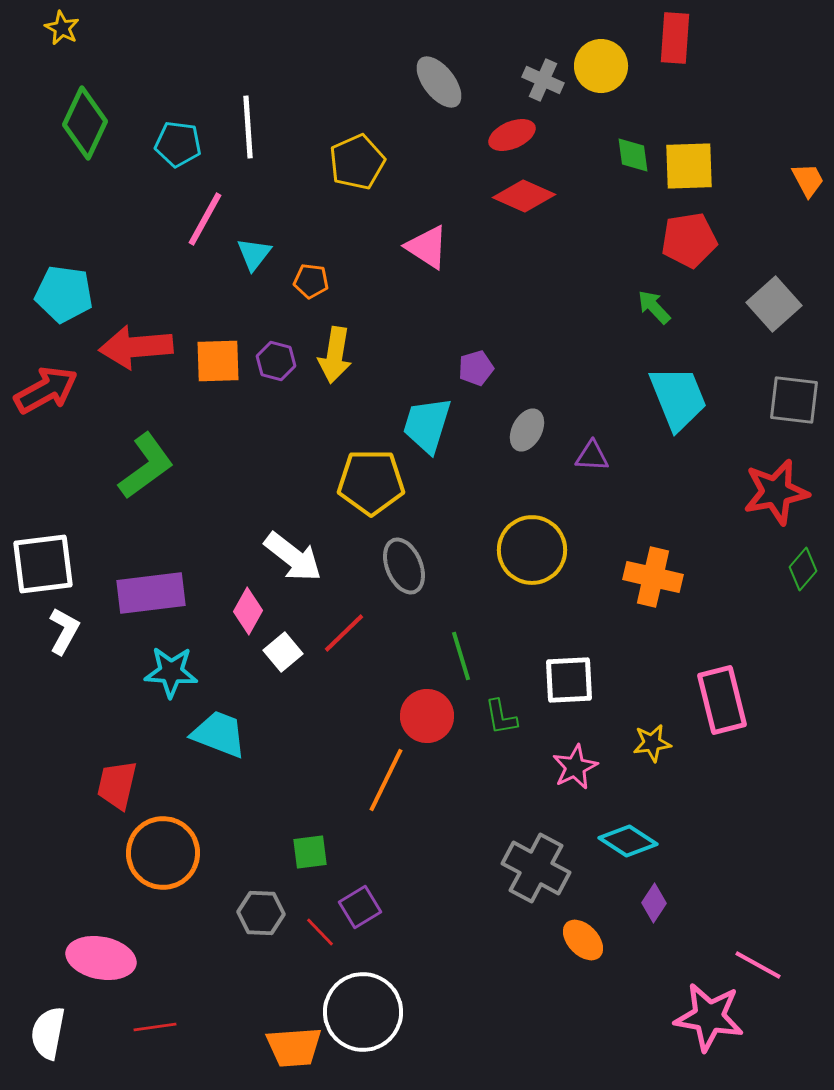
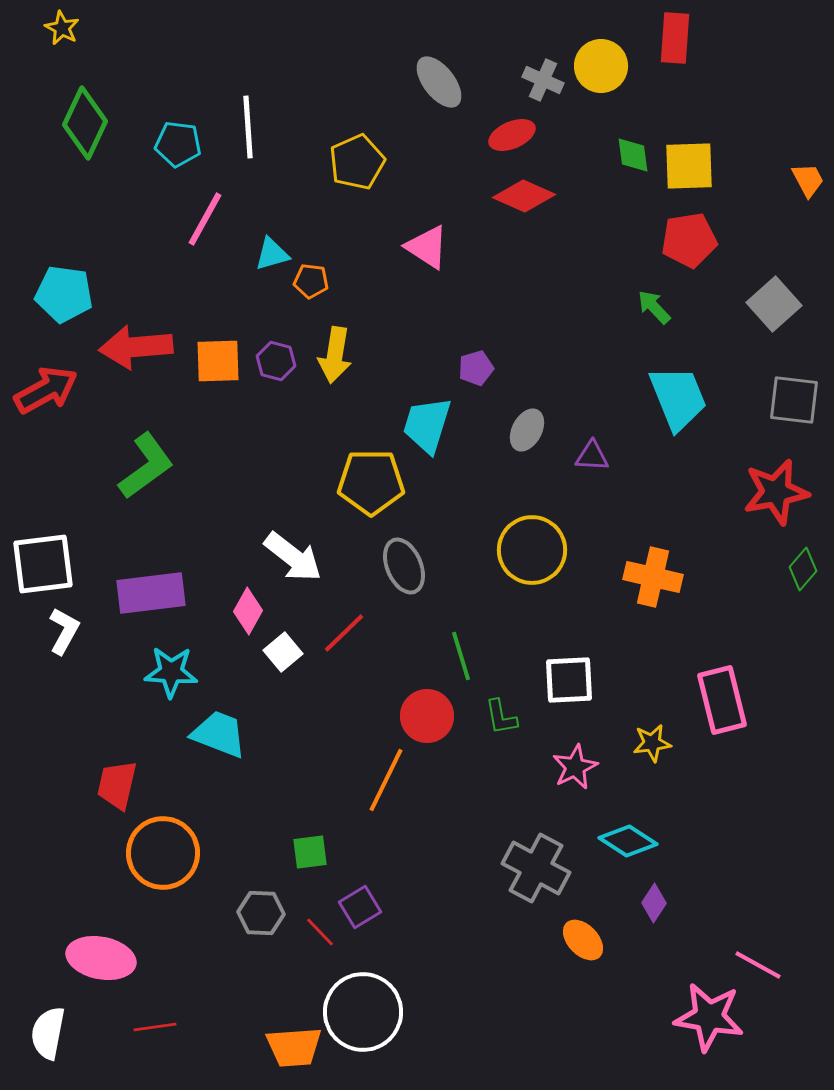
cyan triangle at (254, 254): moved 18 px right; rotated 36 degrees clockwise
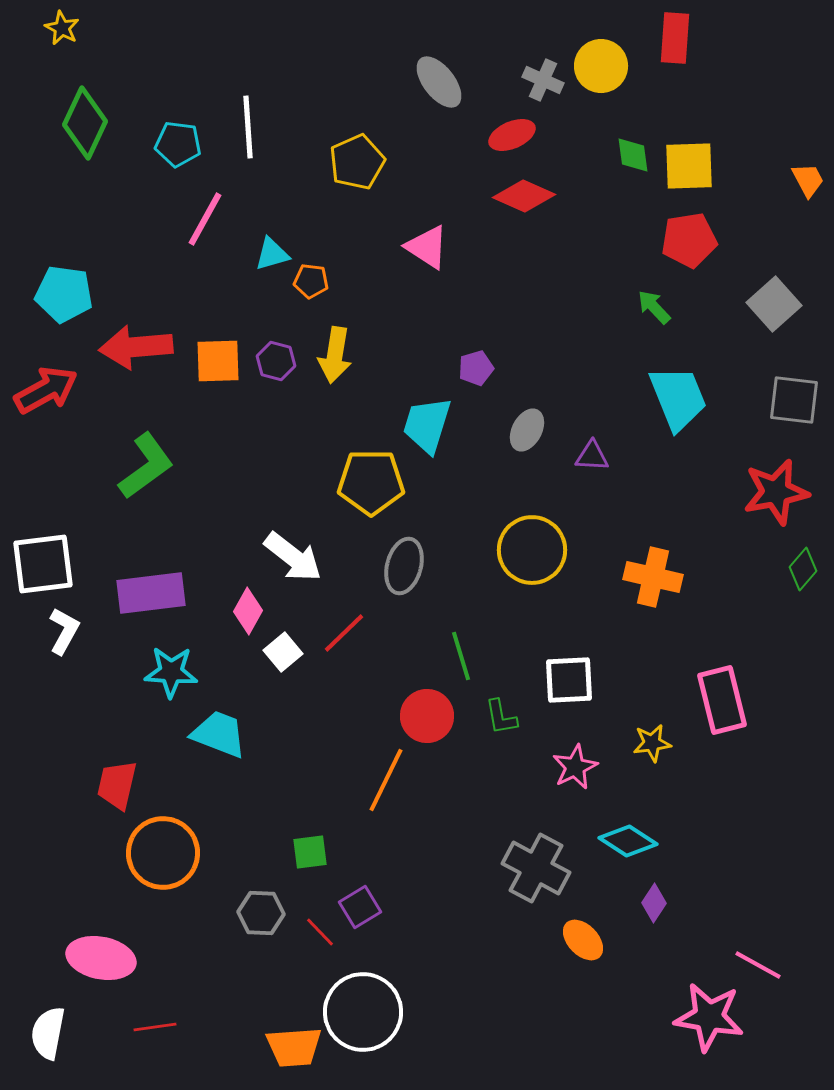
gray ellipse at (404, 566): rotated 38 degrees clockwise
